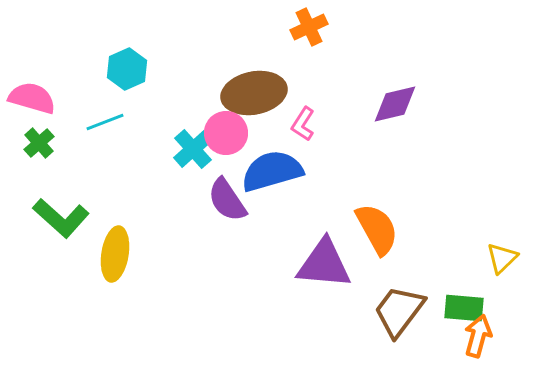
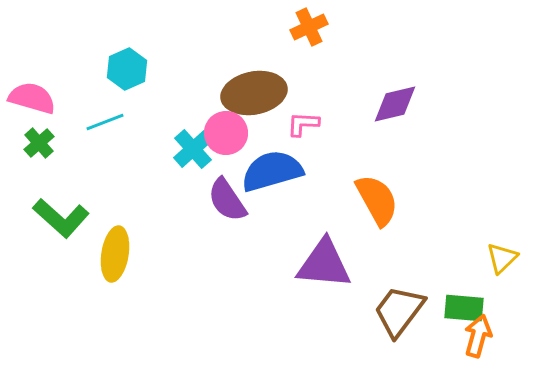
pink L-shape: rotated 60 degrees clockwise
orange semicircle: moved 29 px up
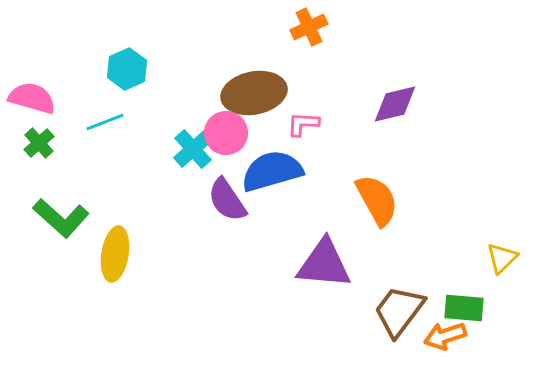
orange arrow: moved 33 px left; rotated 123 degrees counterclockwise
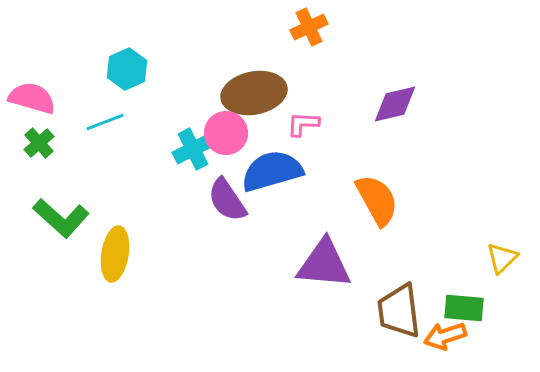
cyan cross: rotated 15 degrees clockwise
brown trapezoid: rotated 44 degrees counterclockwise
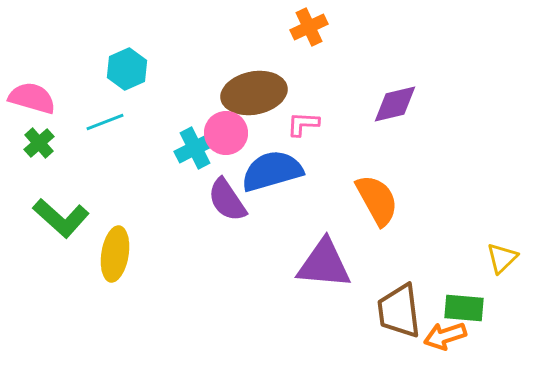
cyan cross: moved 2 px right, 1 px up
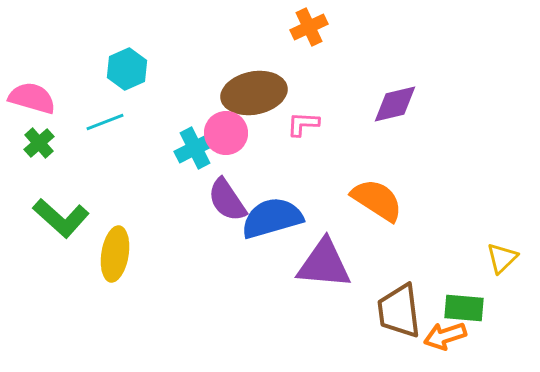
blue semicircle: moved 47 px down
orange semicircle: rotated 28 degrees counterclockwise
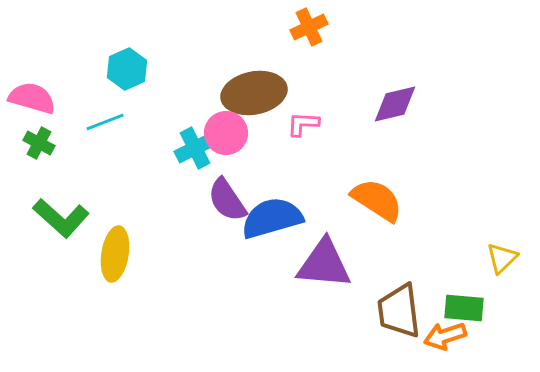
green cross: rotated 20 degrees counterclockwise
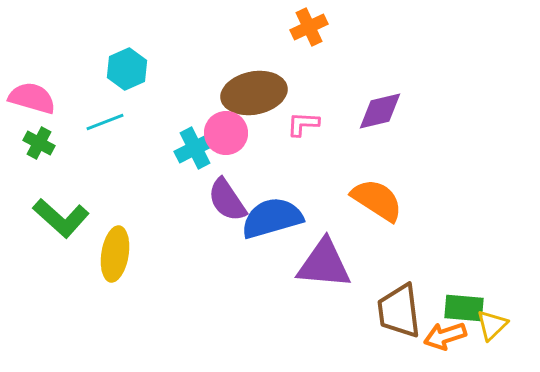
purple diamond: moved 15 px left, 7 px down
yellow triangle: moved 10 px left, 67 px down
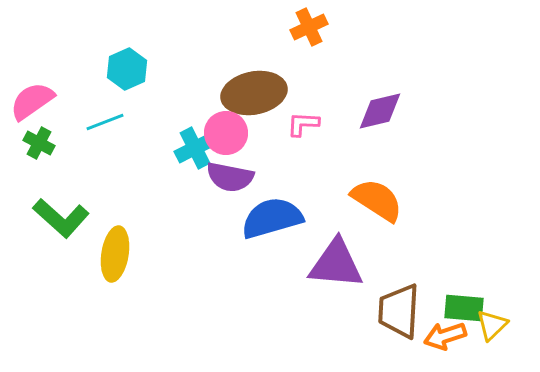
pink semicircle: moved 3 px down; rotated 51 degrees counterclockwise
purple semicircle: moved 3 px right, 23 px up; rotated 45 degrees counterclockwise
purple triangle: moved 12 px right
brown trapezoid: rotated 10 degrees clockwise
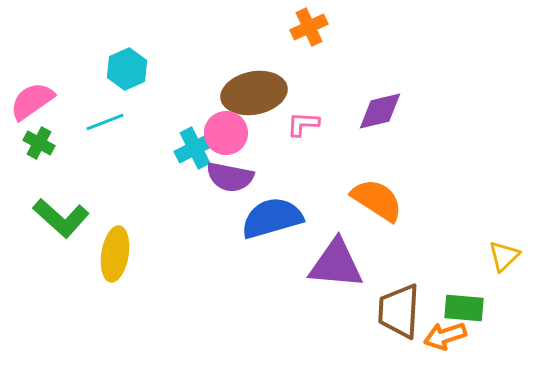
yellow triangle: moved 12 px right, 69 px up
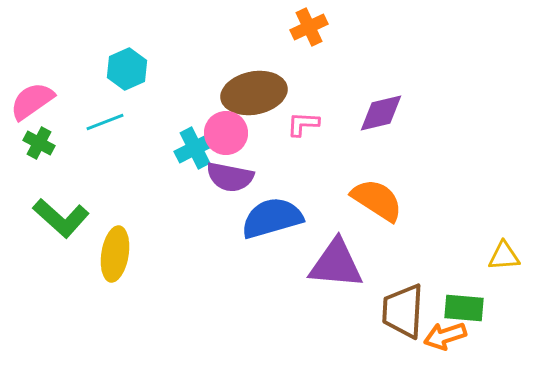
purple diamond: moved 1 px right, 2 px down
yellow triangle: rotated 40 degrees clockwise
brown trapezoid: moved 4 px right
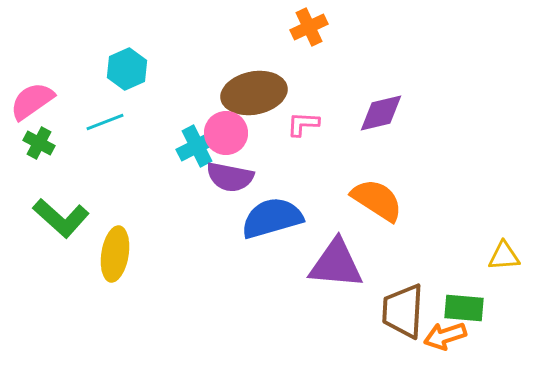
cyan cross: moved 2 px right, 2 px up
